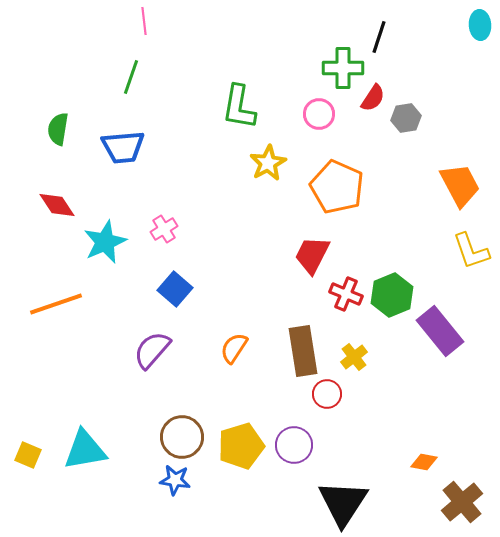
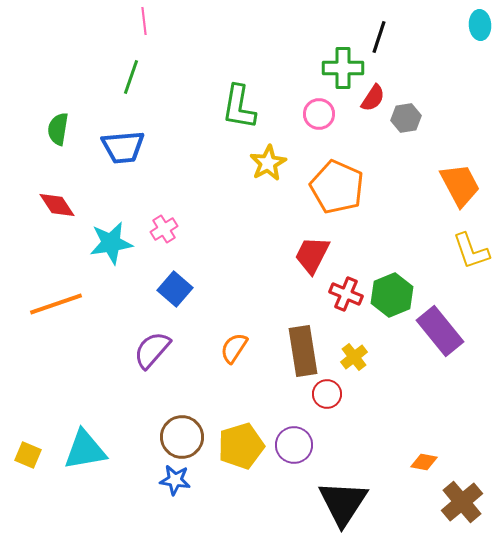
cyan star: moved 6 px right, 1 px down; rotated 15 degrees clockwise
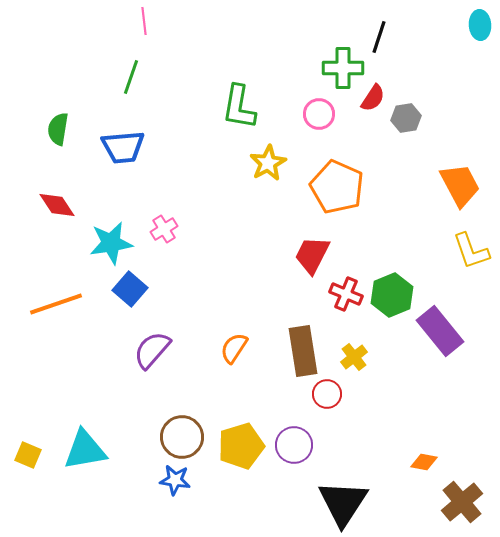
blue square: moved 45 px left
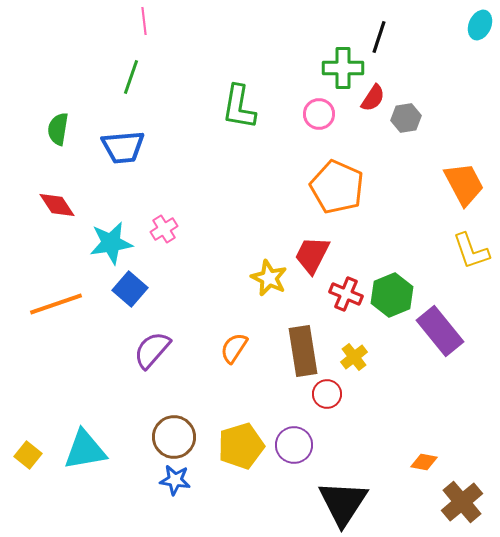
cyan ellipse: rotated 28 degrees clockwise
yellow star: moved 1 px right, 115 px down; rotated 18 degrees counterclockwise
orange trapezoid: moved 4 px right, 1 px up
brown circle: moved 8 px left
yellow square: rotated 16 degrees clockwise
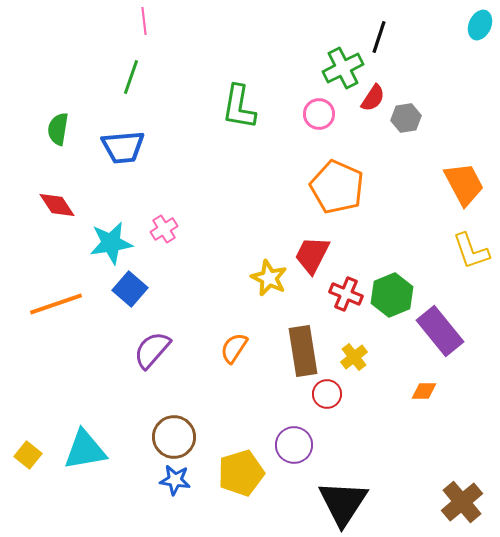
green cross: rotated 27 degrees counterclockwise
yellow pentagon: moved 27 px down
orange diamond: moved 71 px up; rotated 12 degrees counterclockwise
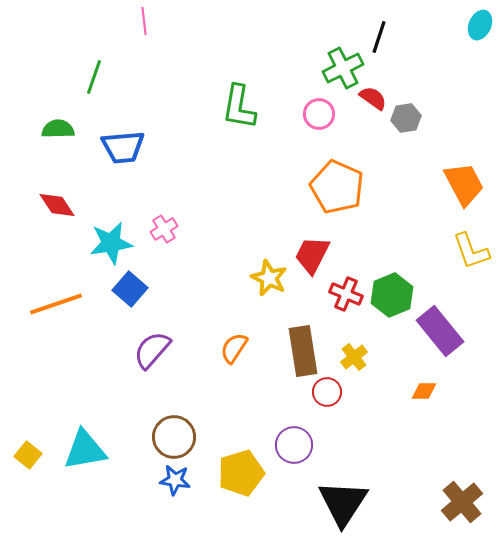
green line: moved 37 px left
red semicircle: rotated 88 degrees counterclockwise
green semicircle: rotated 80 degrees clockwise
red circle: moved 2 px up
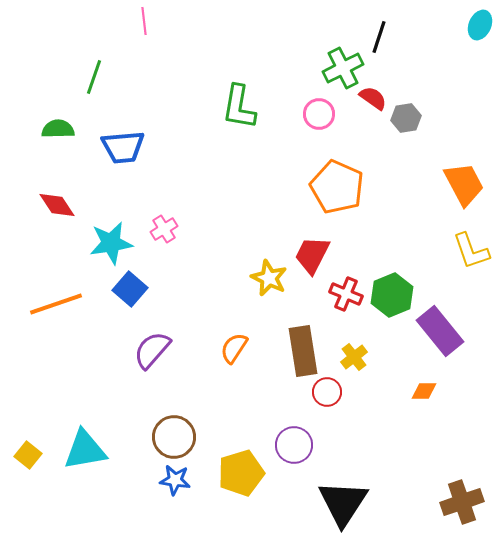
brown cross: rotated 21 degrees clockwise
